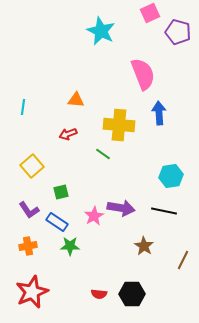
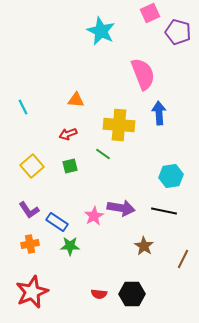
cyan line: rotated 35 degrees counterclockwise
green square: moved 9 px right, 26 px up
orange cross: moved 2 px right, 2 px up
brown line: moved 1 px up
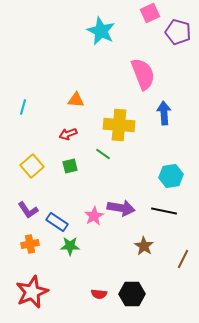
cyan line: rotated 42 degrees clockwise
blue arrow: moved 5 px right
purple L-shape: moved 1 px left
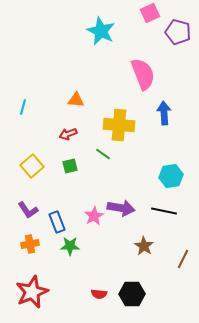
blue rectangle: rotated 35 degrees clockwise
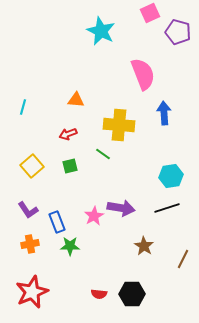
black line: moved 3 px right, 3 px up; rotated 30 degrees counterclockwise
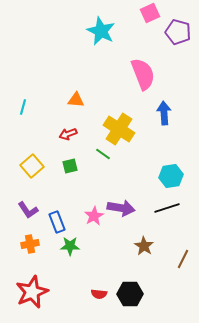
yellow cross: moved 4 px down; rotated 28 degrees clockwise
black hexagon: moved 2 px left
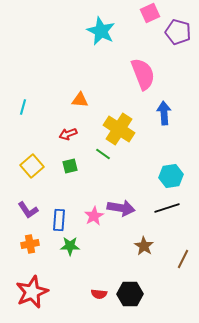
orange triangle: moved 4 px right
blue rectangle: moved 2 px right, 2 px up; rotated 25 degrees clockwise
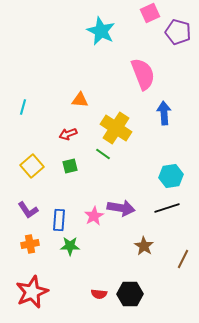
yellow cross: moved 3 px left, 1 px up
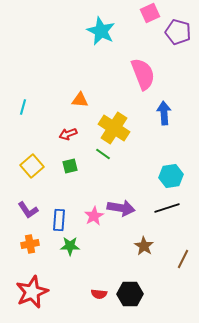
yellow cross: moved 2 px left
